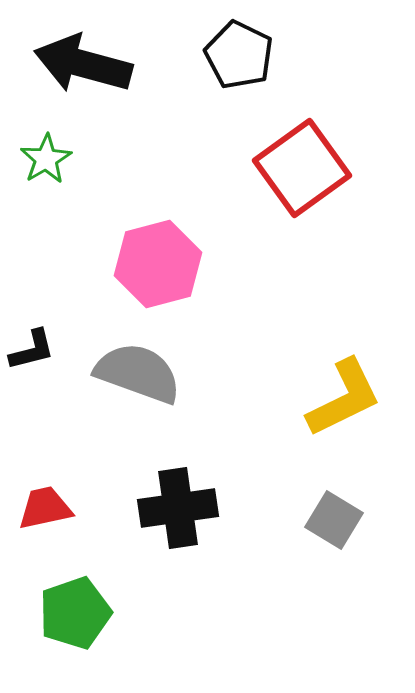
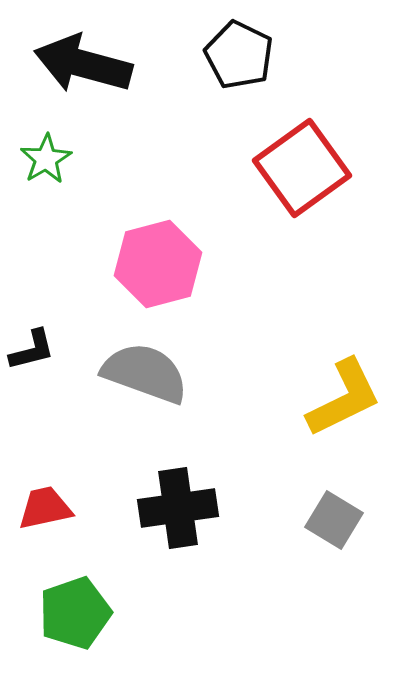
gray semicircle: moved 7 px right
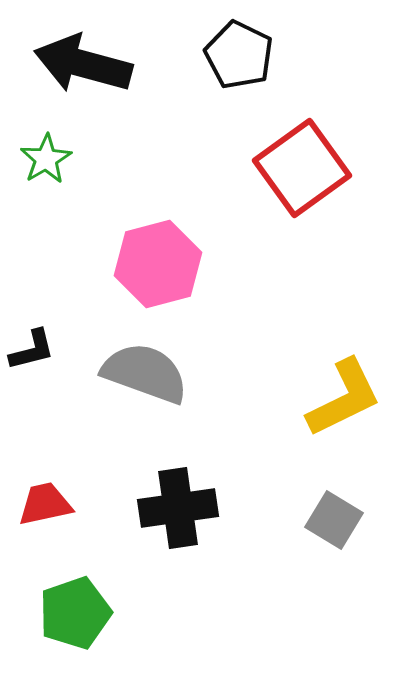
red trapezoid: moved 4 px up
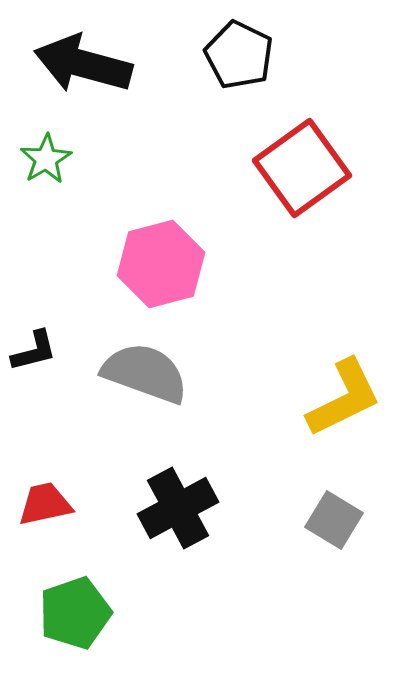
pink hexagon: moved 3 px right
black L-shape: moved 2 px right, 1 px down
black cross: rotated 20 degrees counterclockwise
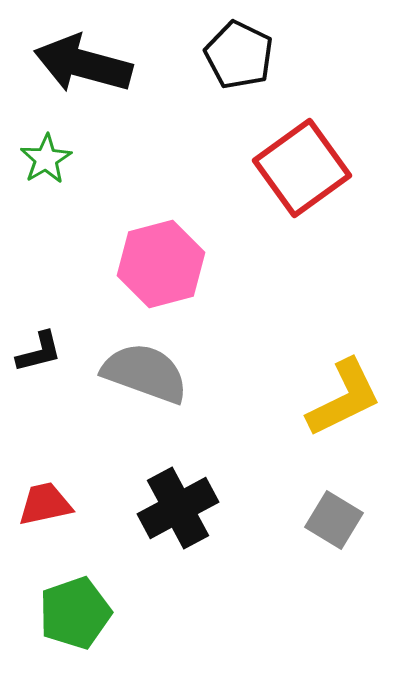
black L-shape: moved 5 px right, 1 px down
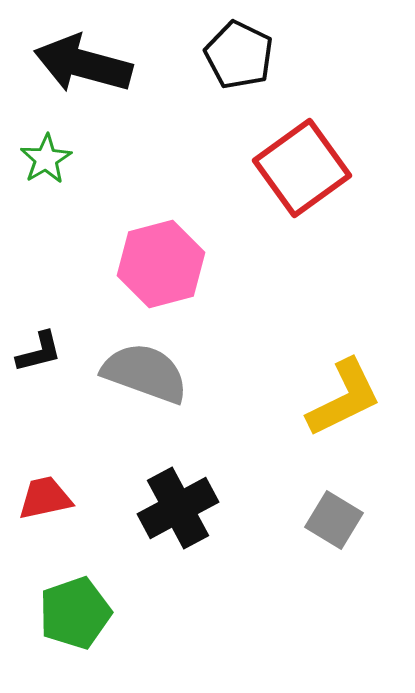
red trapezoid: moved 6 px up
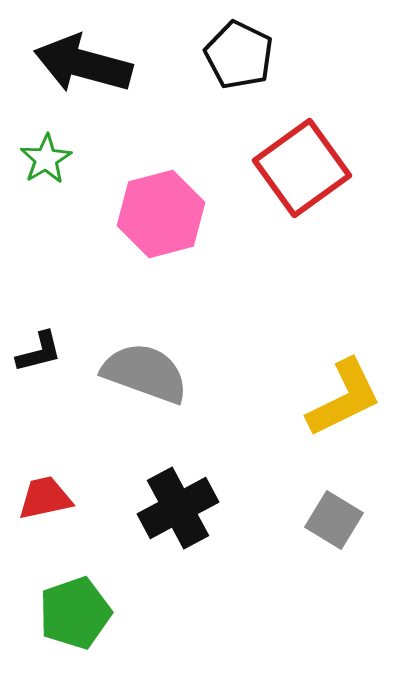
pink hexagon: moved 50 px up
